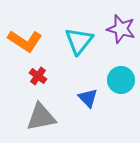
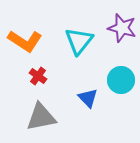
purple star: moved 1 px right, 1 px up
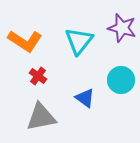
blue triangle: moved 3 px left; rotated 10 degrees counterclockwise
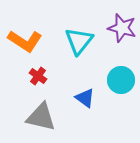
gray triangle: rotated 24 degrees clockwise
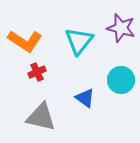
purple star: moved 1 px left
red cross: moved 1 px left, 4 px up; rotated 30 degrees clockwise
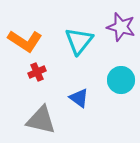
purple star: moved 1 px up
blue triangle: moved 6 px left
gray triangle: moved 3 px down
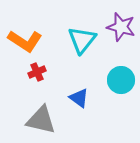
cyan triangle: moved 3 px right, 1 px up
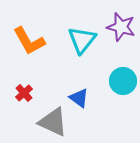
orange L-shape: moved 4 px right; rotated 28 degrees clockwise
red cross: moved 13 px left, 21 px down; rotated 18 degrees counterclockwise
cyan circle: moved 2 px right, 1 px down
gray triangle: moved 12 px right, 2 px down; rotated 12 degrees clockwise
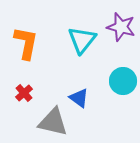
orange L-shape: moved 3 px left, 2 px down; rotated 140 degrees counterclockwise
gray triangle: rotated 12 degrees counterclockwise
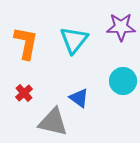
purple star: rotated 16 degrees counterclockwise
cyan triangle: moved 8 px left
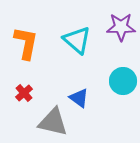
cyan triangle: moved 3 px right; rotated 28 degrees counterclockwise
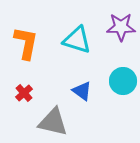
cyan triangle: rotated 24 degrees counterclockwise
blue triangle: moved 3 px right, 7 px up
